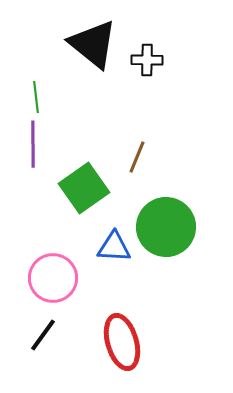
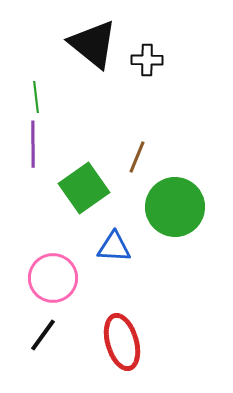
green circle: moved 9 px right, 20 px up
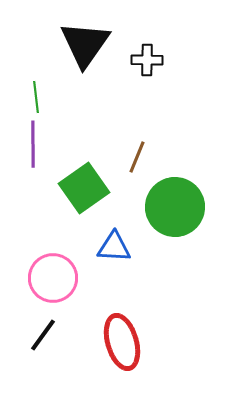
black triangle: moved 8 px left; rotated 26 degrees clockwise
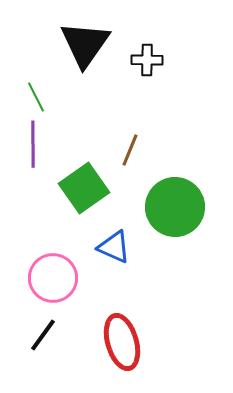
green line: rotated 20 degrees counterclockwise
brown line: moved 7 px left, 7 px up
blue triangle: rotated 21 degrees clockwise
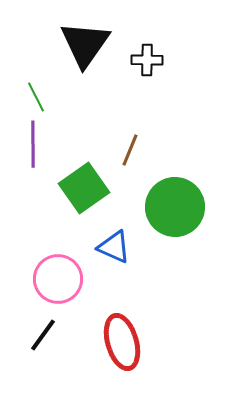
pink circle: moved 5 px right, 1 px down
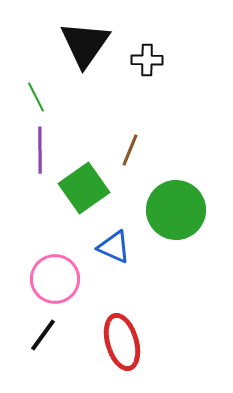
purple line: moved 7 px right, 6 px down
green circle: moved 1 px right, 3 px down
pink circle: moved 3 px left
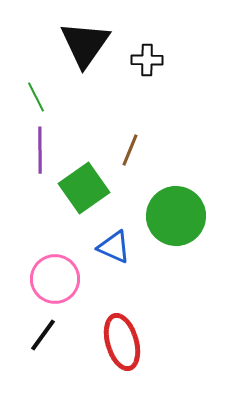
green circle: moved 6 px down
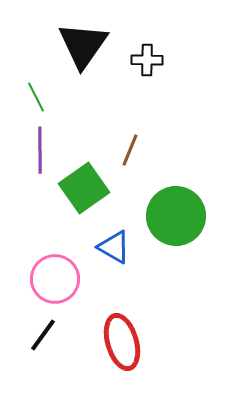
black triangle: moved 2 px left, 1 px down
blue triangle: rotated 6 degrees clockwise
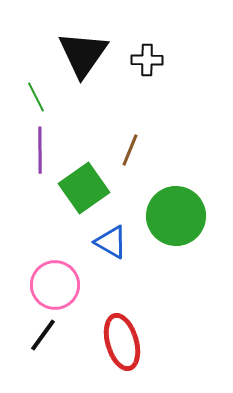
black triangle: moved 9 px down
blue triangle: moved 3 px left, 5 px up
pink circle: moved 6 px down
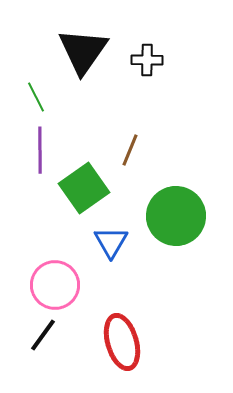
black triangle: moved 3 px up
blue triangle: rotated 30 degrees clockwise
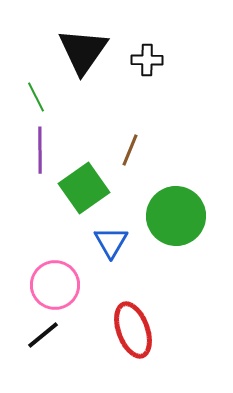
black line: rotated 15 degrees clockwise
red ellipse: moved 11 px right, 12 px up; rotated 4 degrees counterclockwise
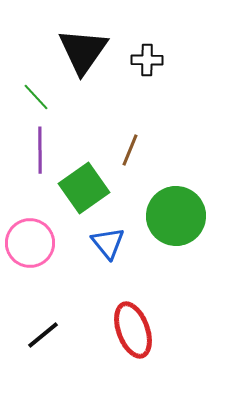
green line: rotated 16 degrees counterclockwise
blue triangle: moved 3 px left, 1 px down; rotated 9 degrees counterclockwise
pink circle: moved 25 px left, 42 px up
